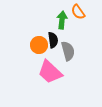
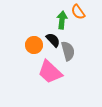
black semicircle: rotated 35 degrees counterclockwise
orange circle: moved 5 px left
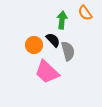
orange semicircle: moved 7 px right, 1 px down
pink trapezoid: moved 3 px left
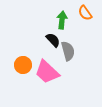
orange circle: moved 11 px left, 20 px down
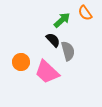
green arrow: rotated 42 degrees clockwise
orange circle: moved 2 px left, 3 px up
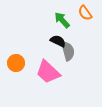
green arrow: rotated 90 degrees counterclockwise
black semicircle: moved 5 px right, 1 px down; rotated 21 degrees counterclockwise
orange circle: moved 5 px left, 1 px down
pink trapezoid: moved 1 px right
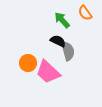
orange circle: moved 12 px right
